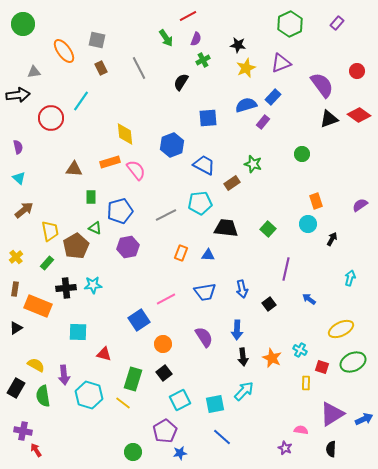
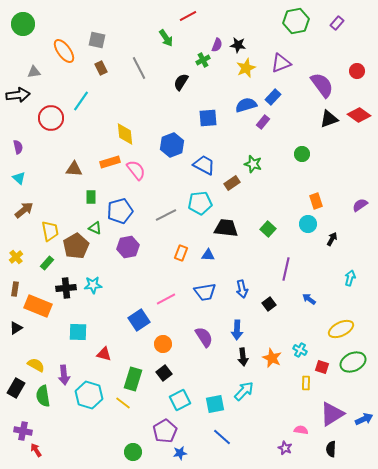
green hexagon at (290, 24): moved 6 px right, 3 px up; rotated 15 degrees clockwise
purple semicircle at (196, 39): moved 21 px right, 6 px down
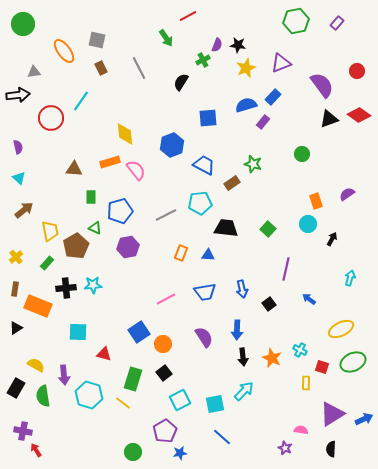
purple semicircle at (360, 205): moved 13 px left, 11 px up
blue square at (139, 320): moved 12 px down
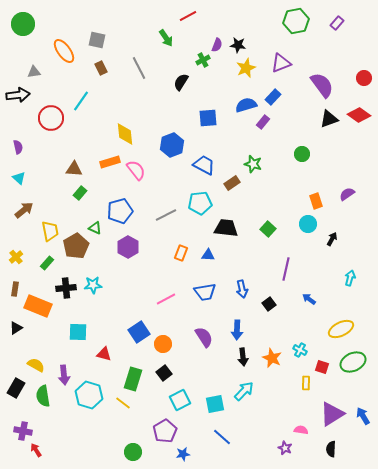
red circle at (357, 71): moved 7 px right, 7 px down
green rectangle at (91, 197): moved 11 px left, 4 px up; rotated 40 degrees clockwise
purple hexagon at (128, 247): rotated 20 degrees counterclockwise
blue arrow at (364, 419): moved 1 px left, 3 px up; rotated 96 degrees counterclockwise
blue star at (180, 453): moved 3 px right, 1 px down
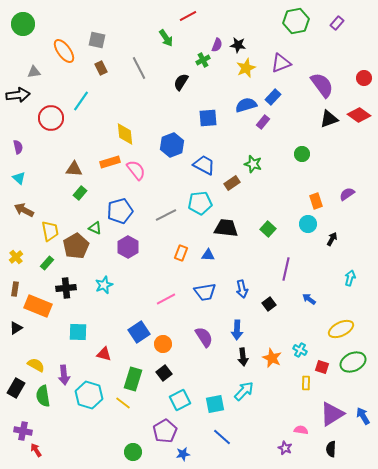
brown arrow at (24, 210): rotated 114 degrees counterclockwise
cyan star at (93, 285): moved 11 px right; rotated 18 degrees counterclockwise
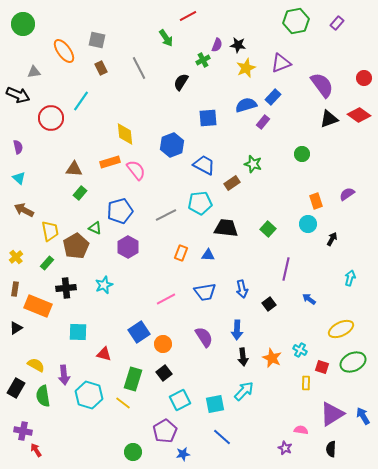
black arrow at (18, 95): rotated 30 degrees clockwise
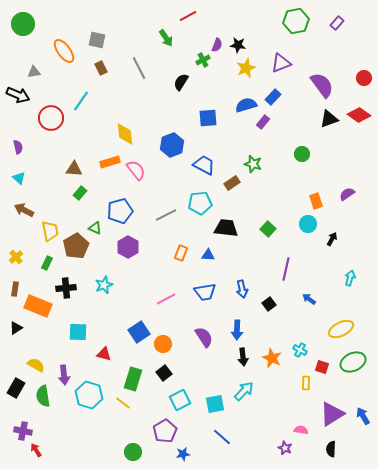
green rectangle at (47, 263): rotated 16 degrees counterclockwise
